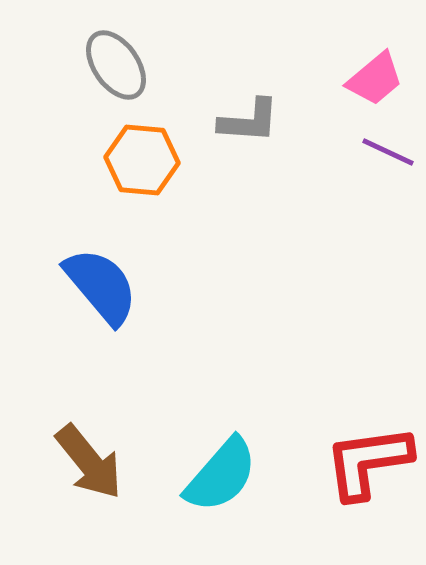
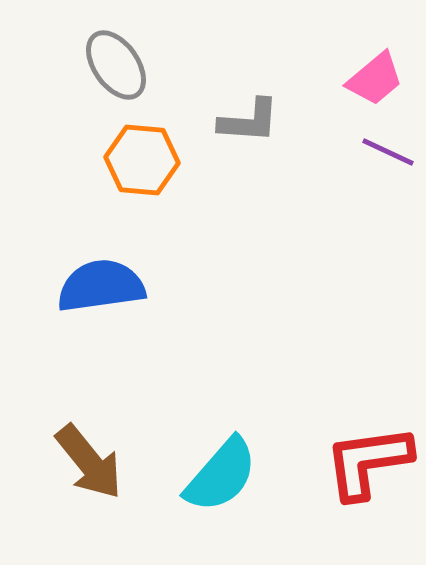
blue semicircle: rotated 58 degrees counterclockwise
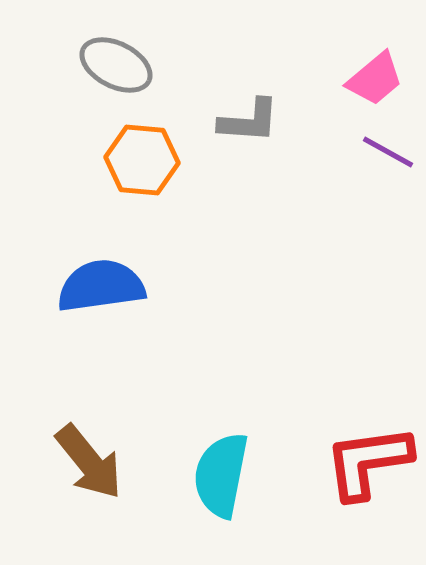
gray ellipse: rotated 28 degrees counterclockwise
purple line: rotated 4 degrees clockwise
cyan semicircle: rotated 150 degrees clockwise
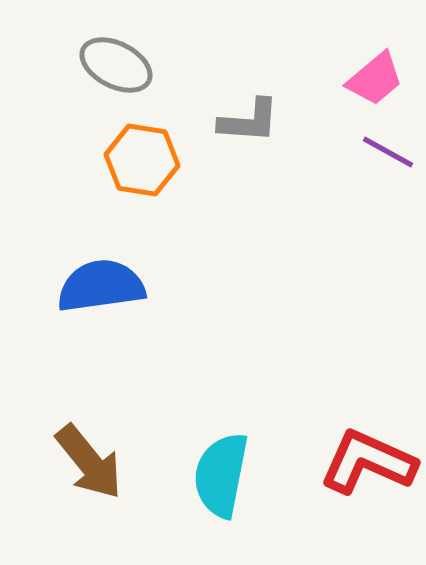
orange hexagon: rotated 4 degrees clockwise
red L-shape: rotated 32 degrees clockwise
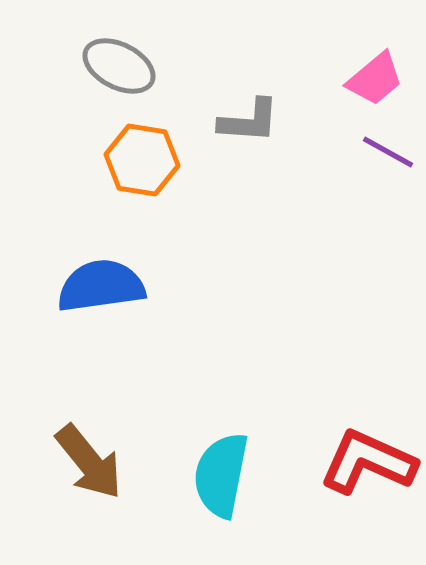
gray ellipse: moved 3 px right, 1 px down
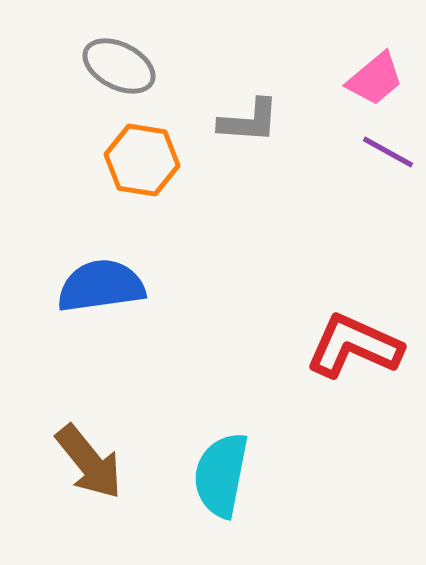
red L-shape: moved 14 px left, 116 px up
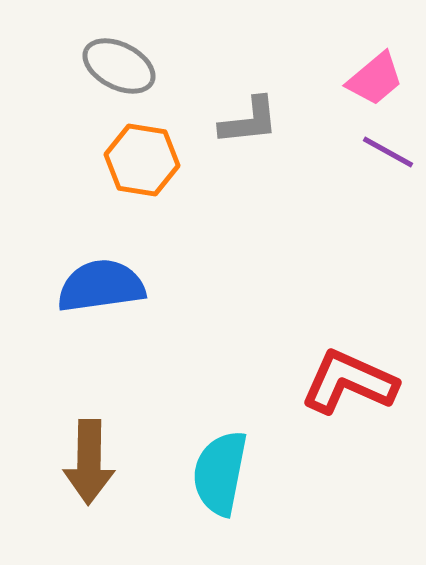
gray L-shape: rotated 10 degrees counterclockwise
red L-shape: moved 5 px left, 36 px down
brown arrow: rotated 40 degrees clockwise
cyan semicircle: moved 1 px left, 2 px up
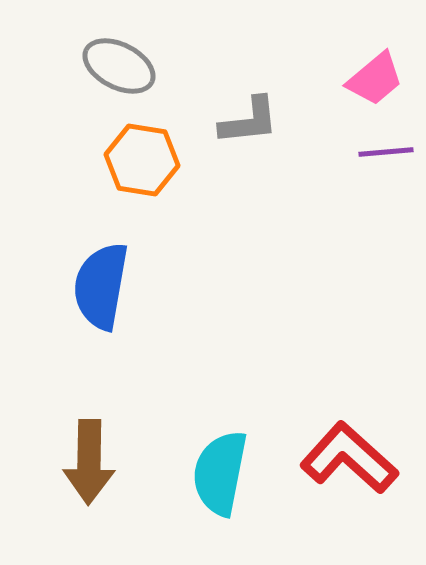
purple line: moved 2 px left; rotated 34 degrees counterclockwise
blue semicircle: rotated 72 degrees counterclockwise
red L-shape: moved 76 px down; rotated 18 degrees clockwise
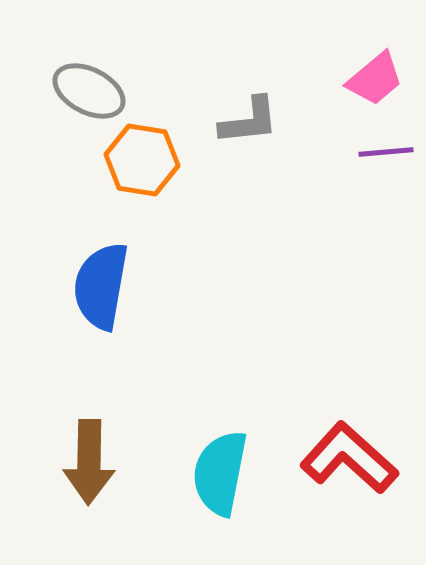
gray ellipse: moved 30 px left, 25 px down
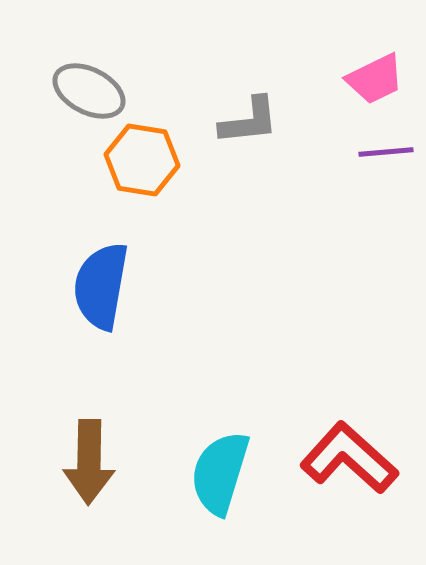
pink trapezoid: rotated 14 degrees clockwise
cyan semicircle: rotated 6 degrees clockwise
